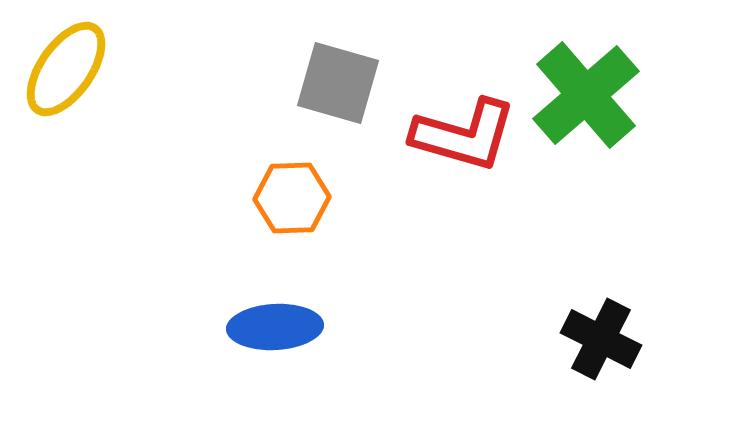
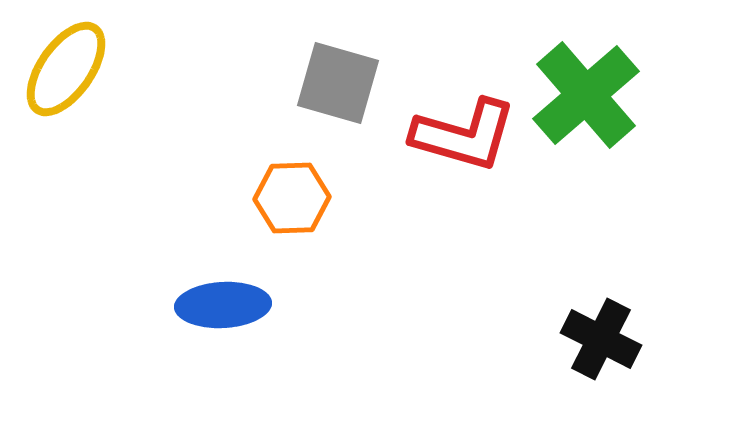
blue ellipse: moved 52 px left, 22 px up
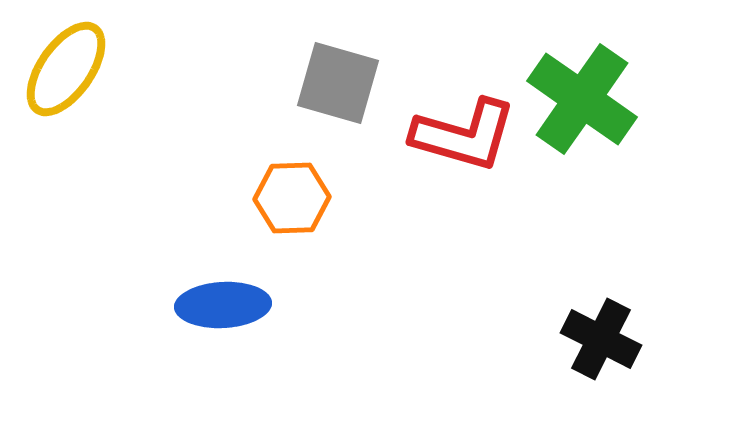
green cross: moved 4 px left, 4 px down; rotated 14 degrees counterclockwise
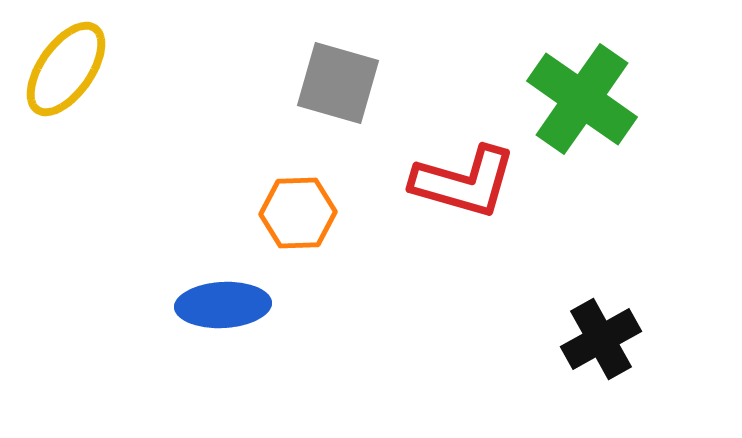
red L-shape: moved 47 px down
orange hexagon: moved 6 px right, 15 px down
black cross: rotated 34 degrees clockwise
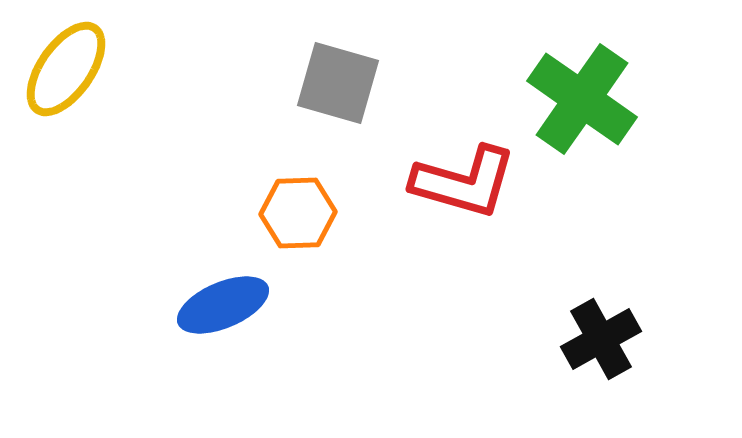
blue ellipse: rotated 20 degrees counterclockwise
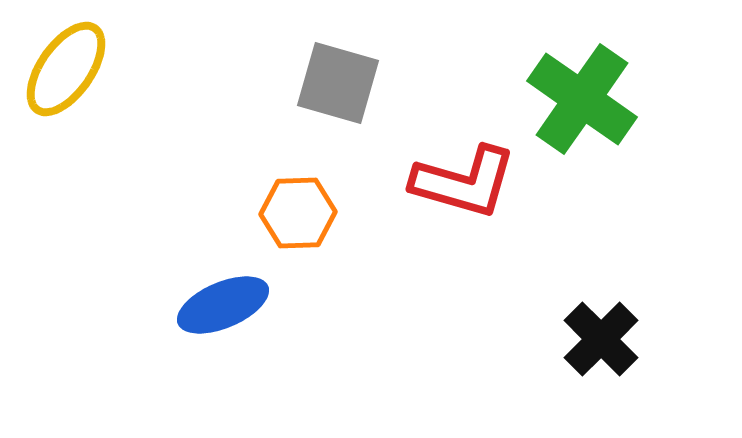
black cross: rotated 16 degrees counterclockwise
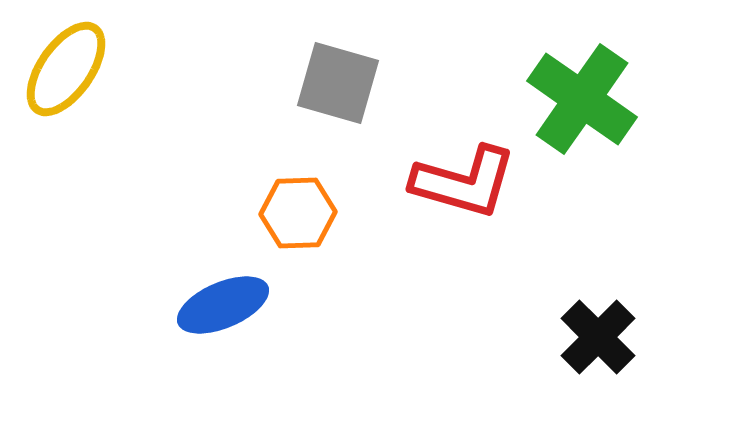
black cross: moved 3 px left, 2 px up
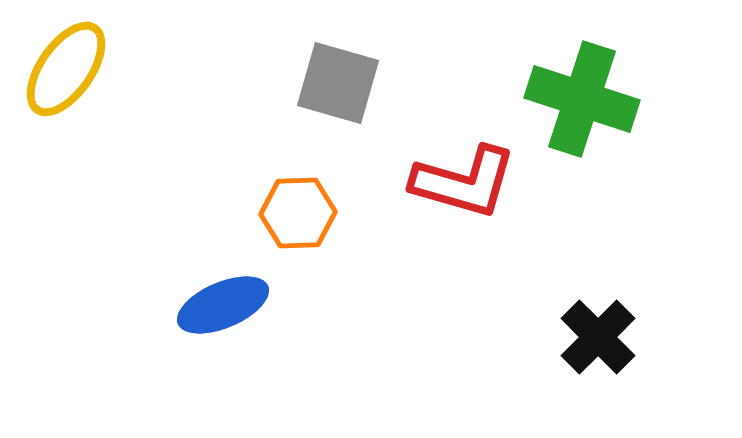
green cross: rotated 17 degrees counterclockwise
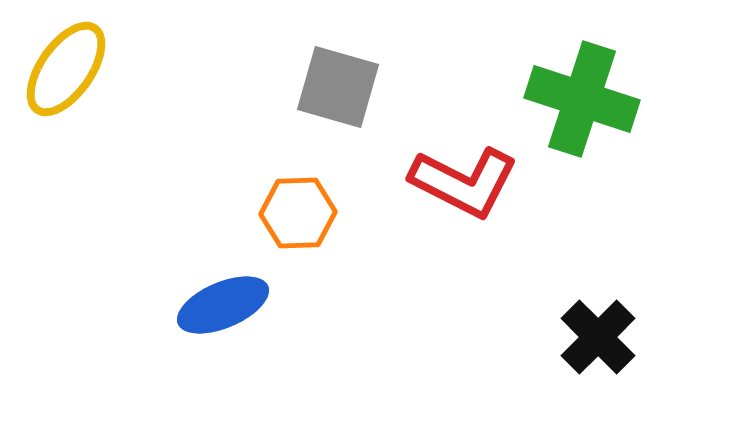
gray square: moved 4 px down
red L-shape: rotated 11 degrees clockwise
